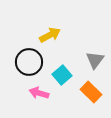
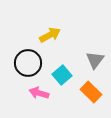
black circle: moved 1 px left, 1 px down
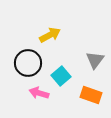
cyan square: moved 1 px left, 1 px down
orange rectangle: moved 3 px down; rotated 25 degrees counterclockwise
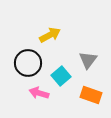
gray triangle: moved 7 px left
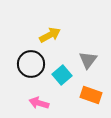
black circle: moved 3 px right, 1 px down
cyan square: moved 1 px right, 1 px up
pink arrow: moved 10 px down
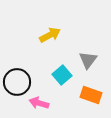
black circle: moved 14 px left, 18 px down
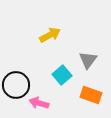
black circle: moved 1 px left, 3 px down
